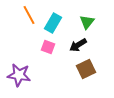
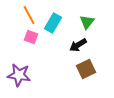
pink square: moved 17 px left, 10 px up
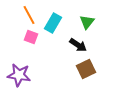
black arrow: rotated 114 degrees counterclockwise
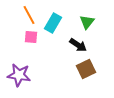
pink square: rotated 16 degrees counterclockwise
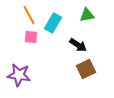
green triangle: moved 7 px up; rotated 42 degrees clockwise
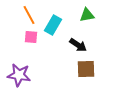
cyan rectangle: moved 2 px down
brown square: rotated 24 degrees clockwise
